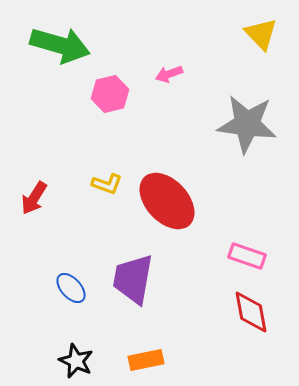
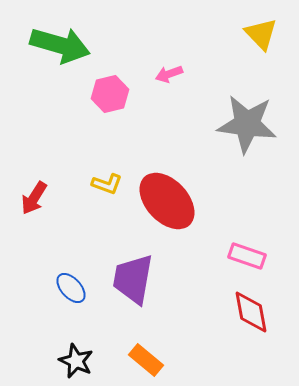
orange rectangle: rotated 52 degrees clockwise
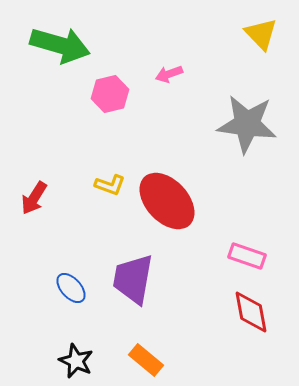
yellow L-shape: moved 3 px right, 1 px down
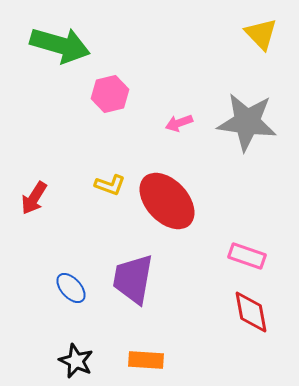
pink arrow: moved 10 px right, 49 px down
gray star: moved 2 px up
orange rectangle: rotated 36 degrees counterclockwise
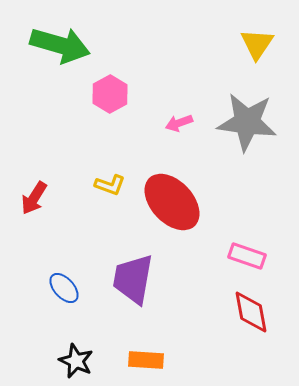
yellow triangle: moved 4 px left, 10 px down; rotated 18 degrees clockwise
pink hexagon: rotated 15 degrees counterclockwise
red ellipse: moved 5 px right, 1 px down
blue ellipse: moved 7 px left
